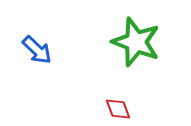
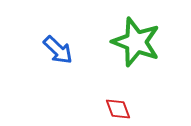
blue arrow: moved 21 px right
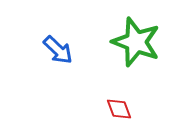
red diamond: moved 1 px right
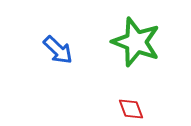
red diamond: moved 12 px right
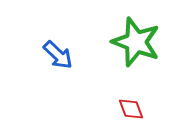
blue arrow: moved 5 px down
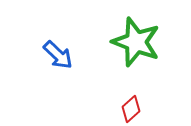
red diamond: rotated 68 degrees clockwise
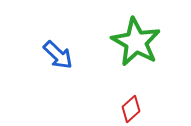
green star: rotated 9 degrees clockwise
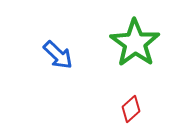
green star: moved 1 px left, 1 px down; rotated 6 degrees clockwise
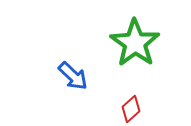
blue arrow: moved 15 px right, 21 px down
